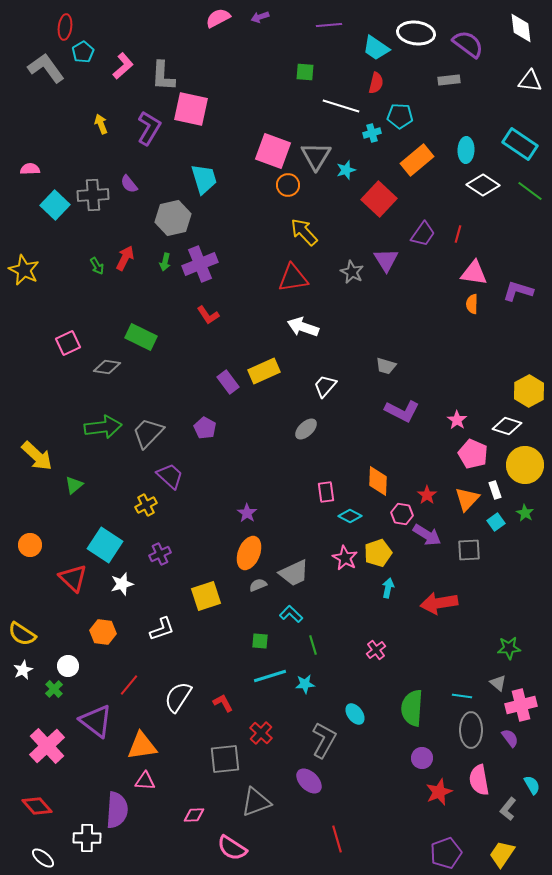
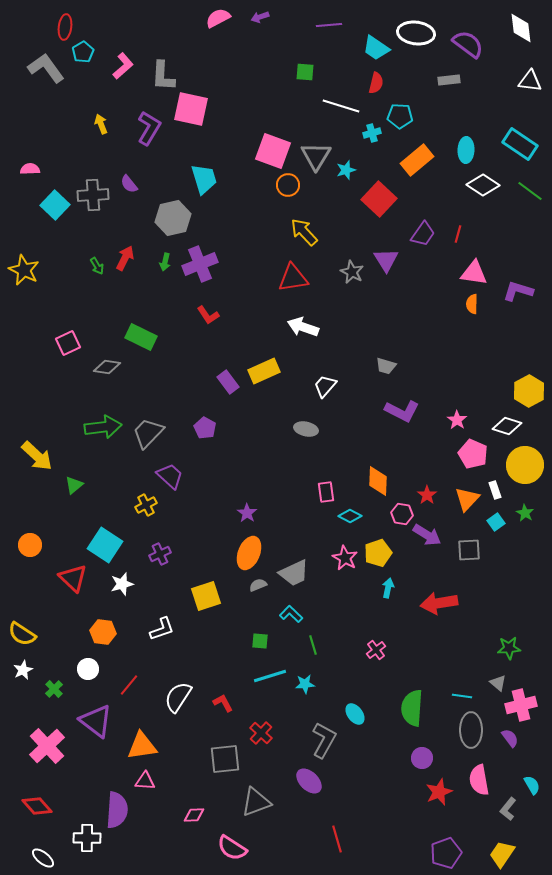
gray ellipse at (306, 429): rotated 55 degrees clockwise
white circle at (68, 666): moved 20 px right, 3 px down
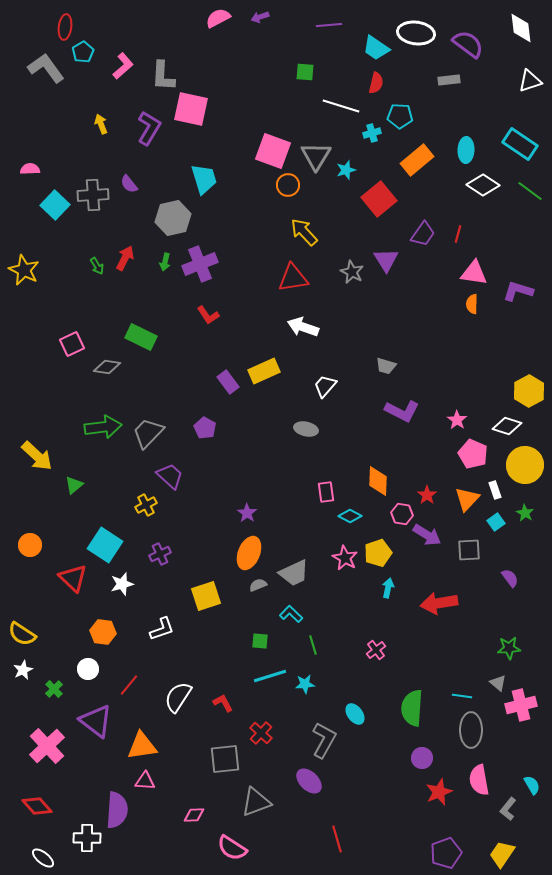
white triangle at (530, 81): rotated 25 degrees counterclockwise
red square at (379, 199): rotated 8 degrees clockwise
pink square at (68, 343): moved 4 px right, 1 px down
purple semicircle at (510, 738): moved 160 px up
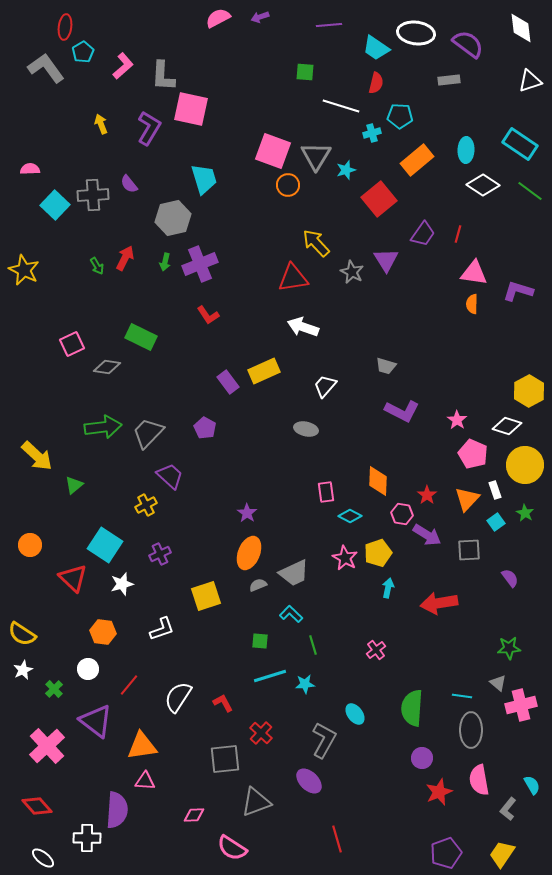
yellow arrow at (304, 232): moved 12 px right, 11 px down
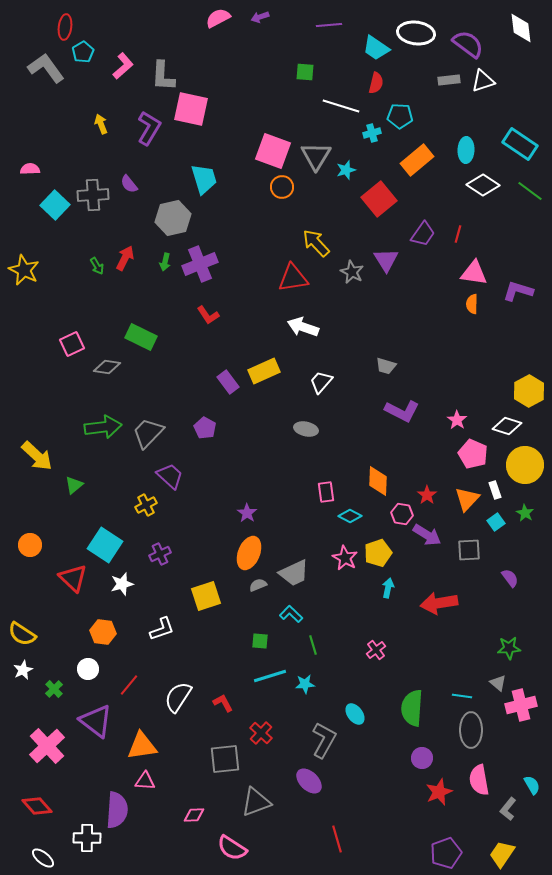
white triangle at (530, 81): moved 47 px left
orange circle at (288, 185): moved 6 px left, 2 px down
white trapezoid at (325, 386): moved 4 px left, 4 px up
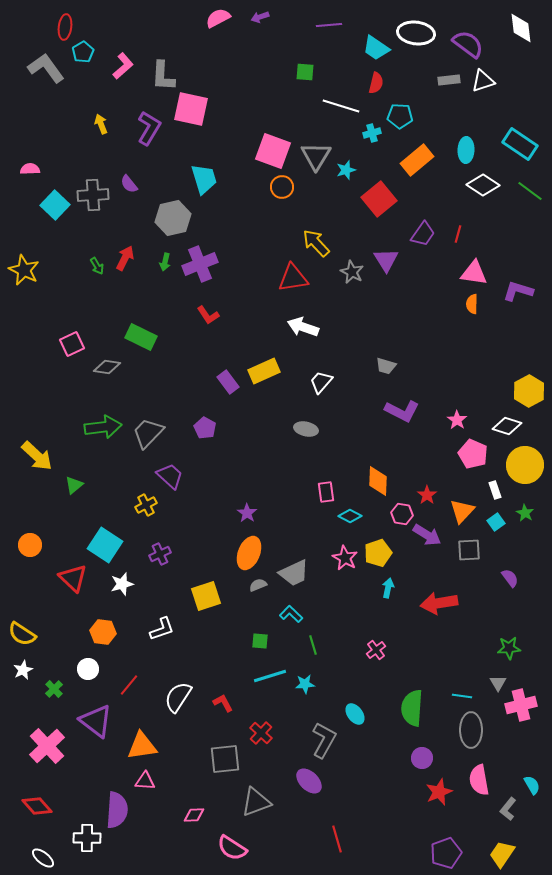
orange triangle at (467, 499): moved 5 px left, 12 px down
gray triangle at (498, 683): rotated 18 degrees clockwise
